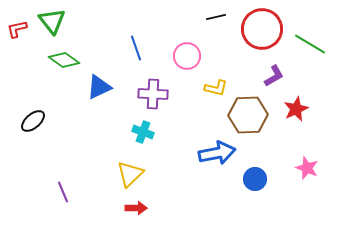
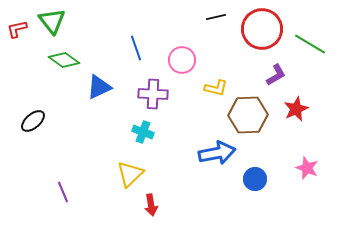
pink circle: moved 5 px left, 4 px down
purple L-shape: moved 2 px right, 1 px up
red arrow: moved 15 px right, 3 px up; rotated 80 degrees clockwise
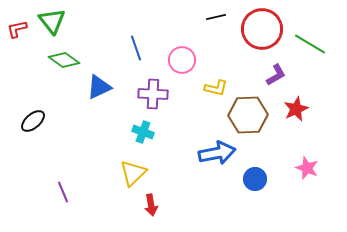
yellow triangle: moved 3 px right, 1 px up
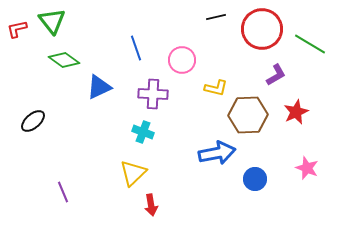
red star: moved 3 px down
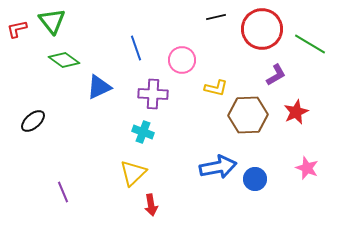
blue arrow: moved 1 px right, 14 px down
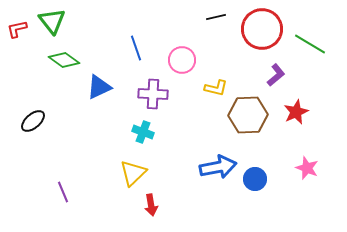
purple L-shape: rotated 10 degrees counterclockwise
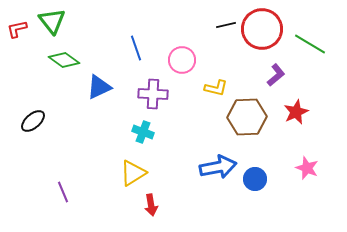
black line: moved 10 px right, 8 px down
brown hexagon: moved 1 px left, 2 px down
yellow triangle: rotated 12 degrees clockwise
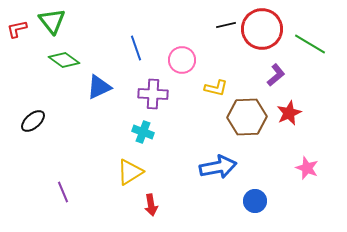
red star: moved 7 px left, 1 px down
yellow triangle: moved 3 px left, 1 px up
blue circle: moved 22 px down
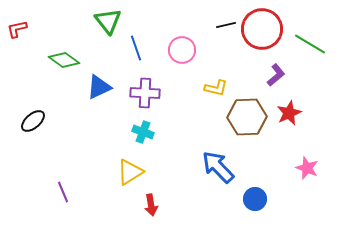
green triangle: moved 56 px right
pink circle: moved 10 px up
purple cross: moved 8 px left, 1 px up
blue arrow: rotated 123 degrees counterclockwise
blue circle: moved 2 px up
